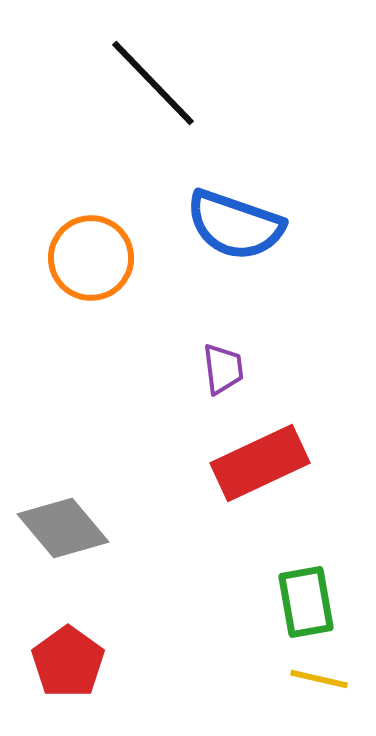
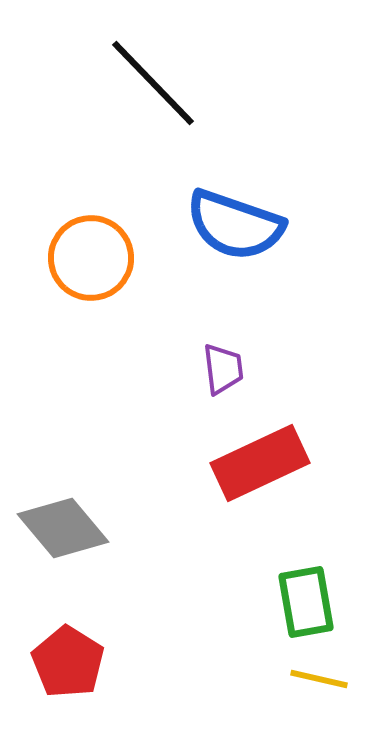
red pentagon: rotated 4 degrees counterclockwise
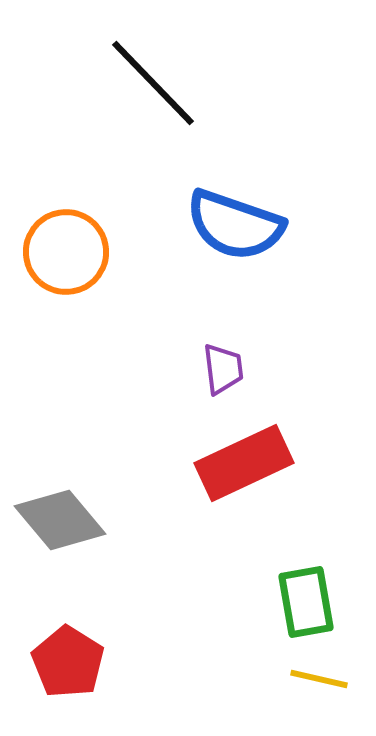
orange circle: moved 25 px left, 6 px up
red rectangle: moved 16 px left
gray diamond: moved 3 px left, 8 px up
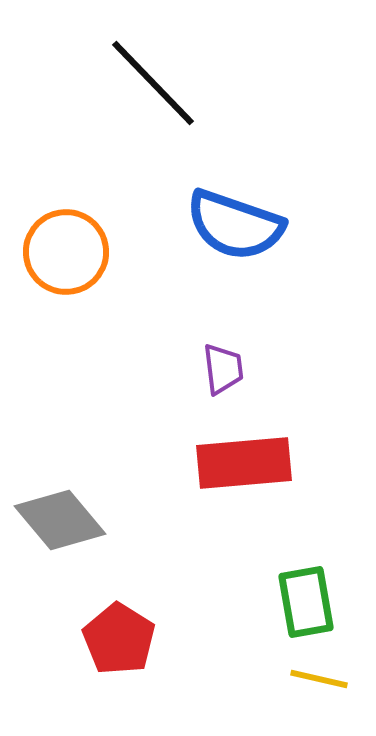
red rectangle: rotated 20 degrees clockwise
red pentagon: moved 51 px right, 23 px up
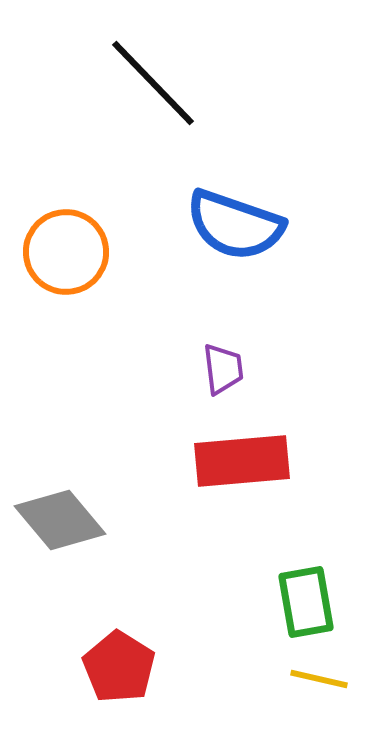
red rectangle: moved 2 px left, 2 px up
red pentagon: moved 28 px down
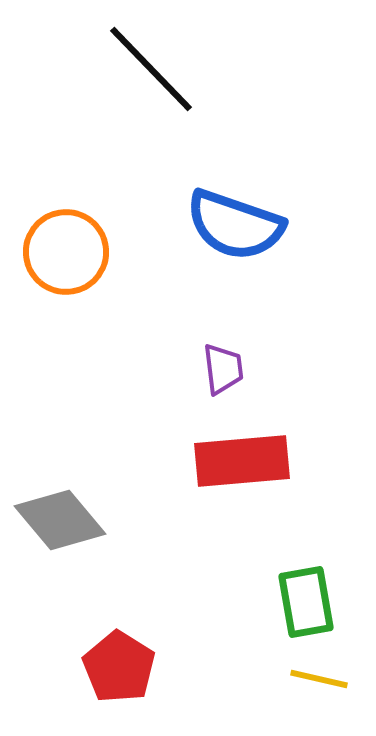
black line: moved 2 px left, 14 px up
